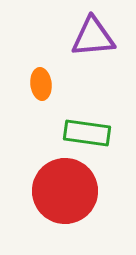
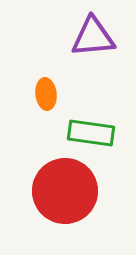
orange ellipse: moved 5 px right, 10 px down
green rectangle: moved 4 px right
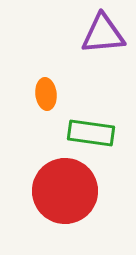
purple triangle: moved 10 px right, 3 px up
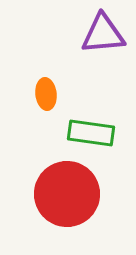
red circle: moved 2 px right, 3 px down
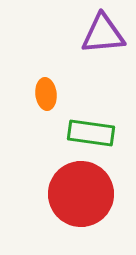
red circle: moved 14 px right
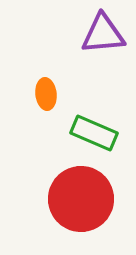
green rectangle: moved 3 px right; rotated 15 degrees clockwise
red circle: moved 5 px down
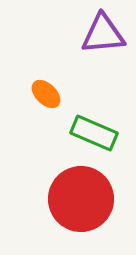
orange ellipse: rotated 40 degrees counterclockwise
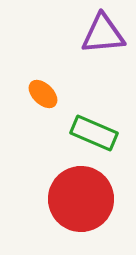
orange ellipse: moved 3 px left
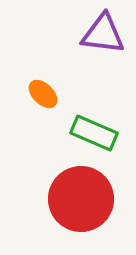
purple triangle: rotated 12 degrees clockwise
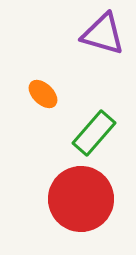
purple triangle: rotated 9 degrees clockwise
green rectangle: rotated 72 degrees counterclockwise
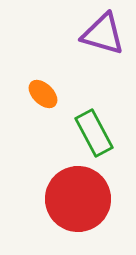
green rectangle: rotated 69 degrees counterclockwise
red circle: moved 3 px left
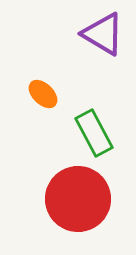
purple triangle: rotated 15 degrees clockwise
